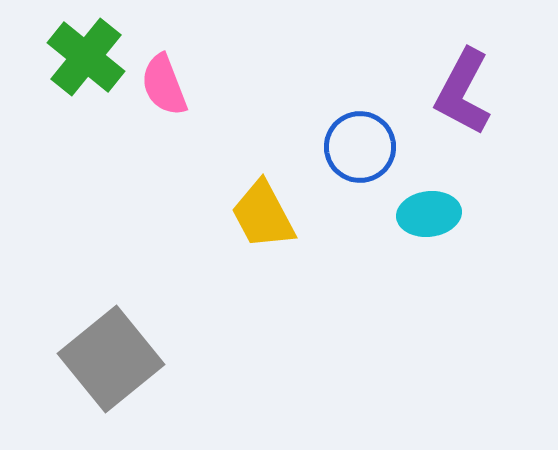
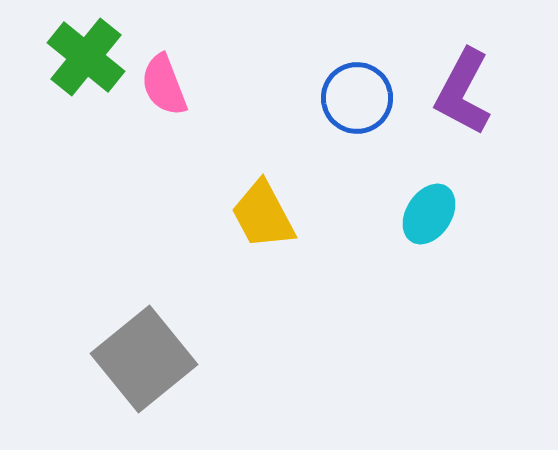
blue circle: moved 3 px left, 49 px up
cyan ellipse: rotated 50 degrees counterclockwise
gray square: moved 33 px right
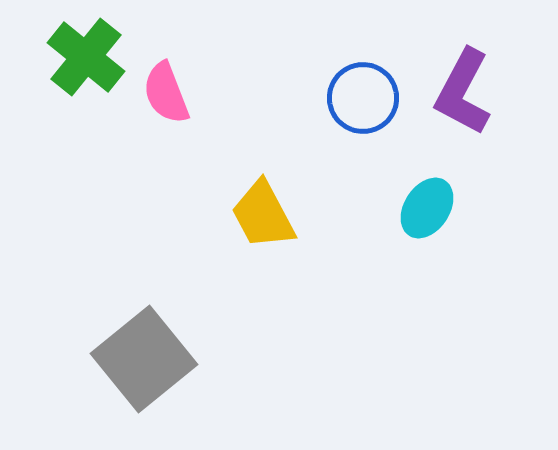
pink semicircle: moved 2 px right, 8 px down
blue circle: moved 6 px right
cyan ellipse: moved 2 px left, 6 px up
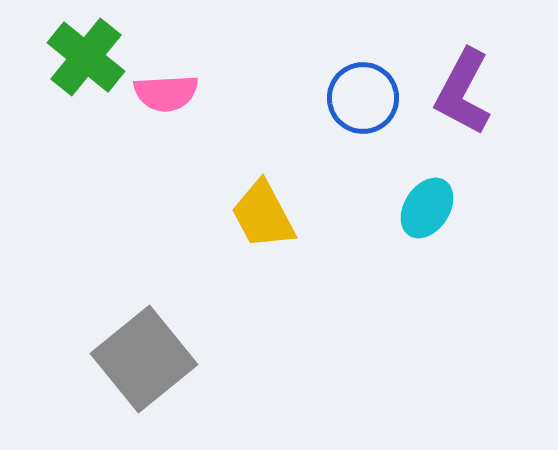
pink semicircle: rotated 72 degrees counterclockwise
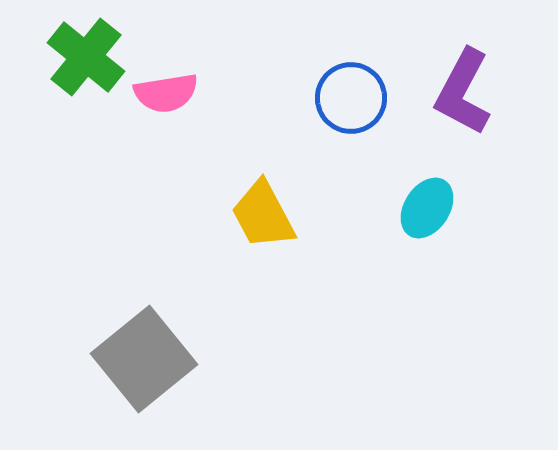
pink semicircle: rotated 6 degrees counterclockwise
blue circle: moved 12 px left
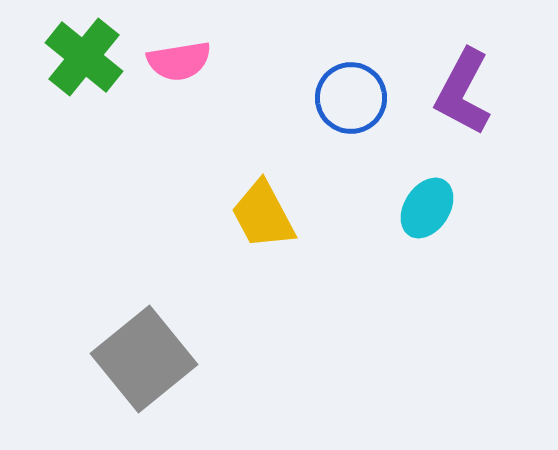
green cross: moved 2 px left
pink semicircle: moved 13 px right, 32 px up
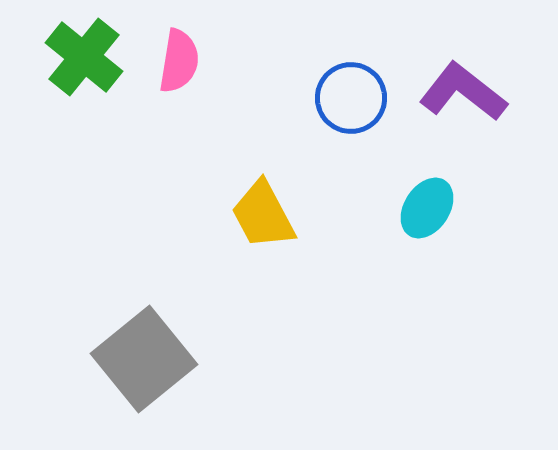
pink semicircle: rotated 72 degrees counterclockwise
purple L-shape: rotated 100 degrees clockwise
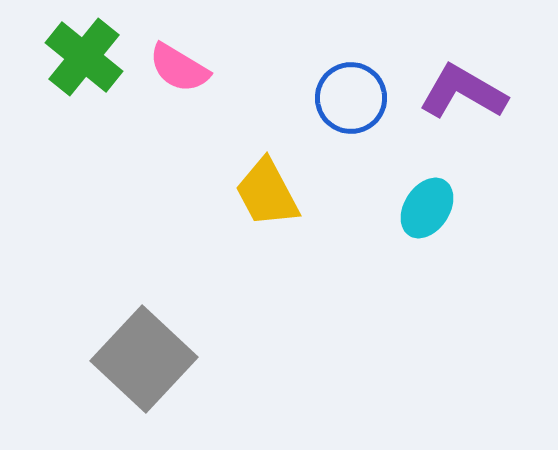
pink semicircle: moved 7 px down; rotated 112 degrees clockwise
purple L-shape: rotated 8 degrees counterclockwise
yellow trapezoid: moved 4 px right, 22 px up
gray square: rotated 8 degrees counterclockwise
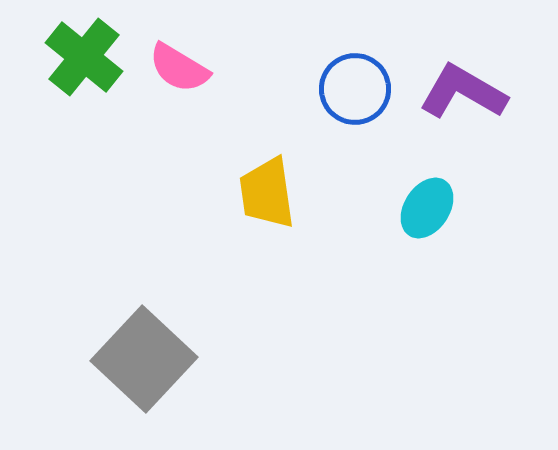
blue circle: moved 4 px right, 9 px up
yellow trapezoid: rotated 20 degrees clockwise
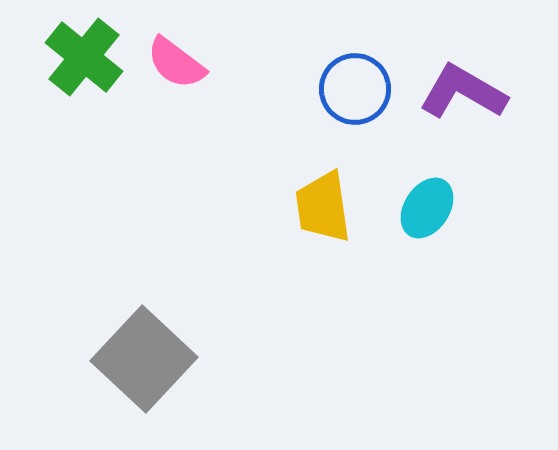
pink semicircle: moved 3 px left, 5 px up; rotated 6 degrees clockwise
yellow trapezoid: moved 56 px right, 14 px down
